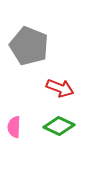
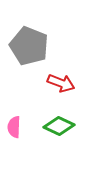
red arrow: moved 1 px right, 5 px up
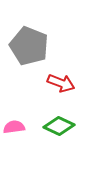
pink semicircle: rotated 80 degrees clockwise
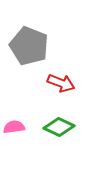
green diamond: moved 1 px down
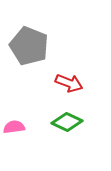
red arrow: moved 8 px right
green diamond: moved 8 px right, 5 px up
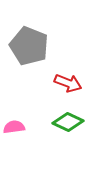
red arrow: moved 1 px left
green diamond: moved 1 px right
